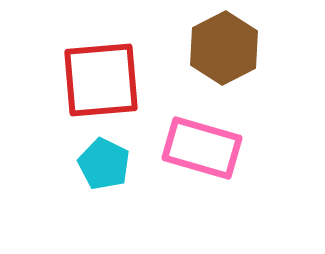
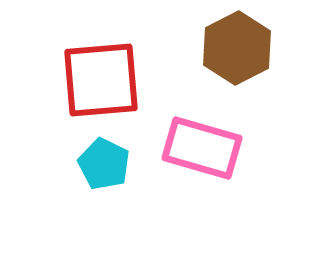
brown hexagon: moved 13 px right
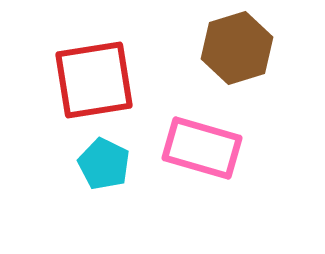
brown hexagon: rotated 10 degrees clockwise
red square: moved 7 px left; rotated 4 degrees counterclockwise
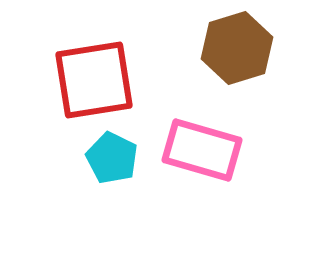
pink rectangle: moved 2 px down
cyan pentagon: moved 8 px right, 6 px up
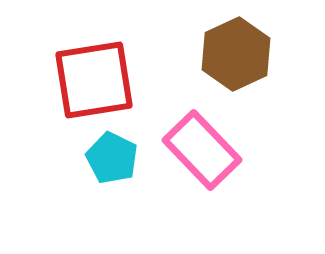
brown hexagon: moved 1 px left, 6 px down; rotated 8 degrees counterclockwise
pink rectangle: rotated 30 degrees clockwise
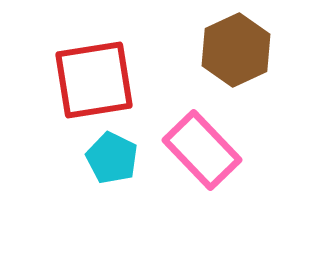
brown hexagon: moved 4 px up
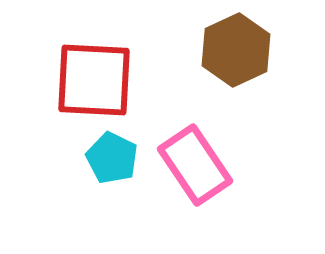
red square: rotated 12 degrees clockwise
pink rectangle: moved 7 px left, 15 px down; rotated 10 degrees clockwise
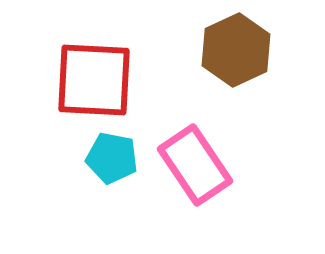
cyan pentagon: rotated 15 degrees counterclockwise
